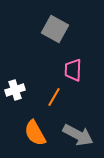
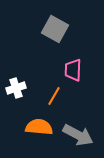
white cross: moved 1 px right, 2 px up
orange line: moved 1 px up
orange semicircle: moved 4 px right, 6 px up; rotated 124 degrees clockwise
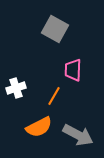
orange semicircle: rotated 148 degrees clockwise
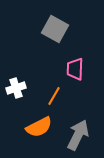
pink trapezoid: moved 2 px right, 1 px up
gray arrow: rotated 92 degrees counterclockwise
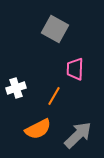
orange semicircle: moved 1 px left, 2 px down
gray arrow: rotated 20 degrees clockwise
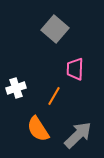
gray square: rotated 12 degrees clockwise
orange semicircle: rotated 84 degrees clockwise
